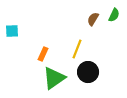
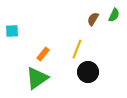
orange rectangle: rotated 16 degrees clockwise
green triangle: moved 17 px left
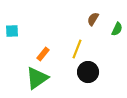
green semicircle: moved 3 px right, 14 px down
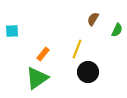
green semicircle: moved 1 px down
